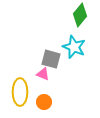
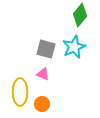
cyan star: rotated 25 degrees clockwise
gray square: moved 5 px left, 10 px up
orange circle: moved 2 px left, 2 px down
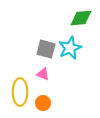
green diamond: moved 1 px right, 3 px down; rotated 45 degrees clockwise
cyan star: moved 4 px left, 1 px down
orange circle: moved 1 px right, 1 px up
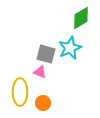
green diamond: rotated 25 degrees counterclockwise
gray square: moved 5 px down
pink triangle: moved 3 px left, 2 px up
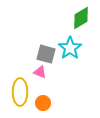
cyan star: rotated 10 degrees counterclockwise
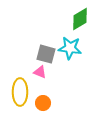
green diamond: moved 1 px left, 1 px down
cyan star: rotated 30 degrees counterclockwise
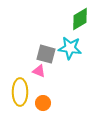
pink triangle: moved 1 px left, 1 px up
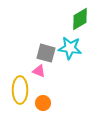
gray square: moved 1 px up
yellow ellipse: moved 2 px up
